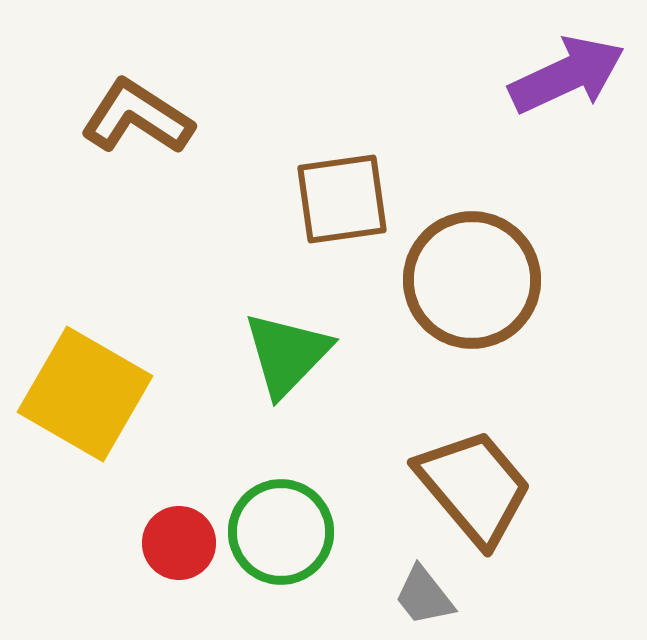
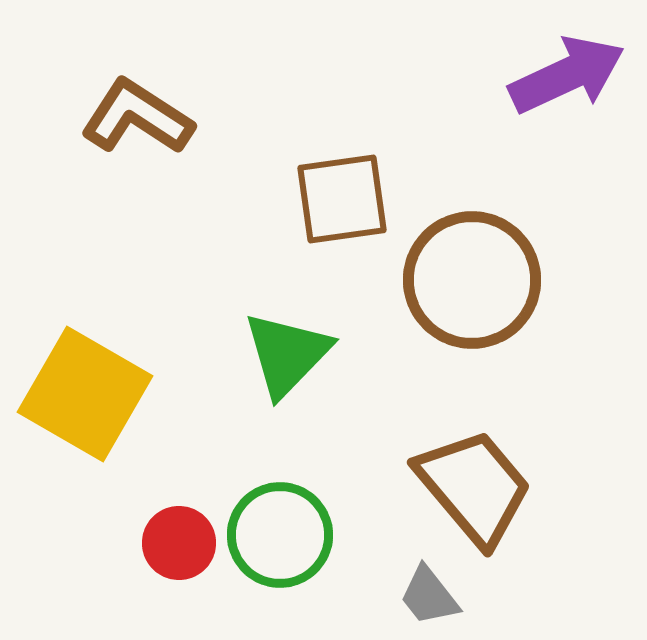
green circle: moved 1 px left, 3 px down
gray trapezoid: moved 5 px right
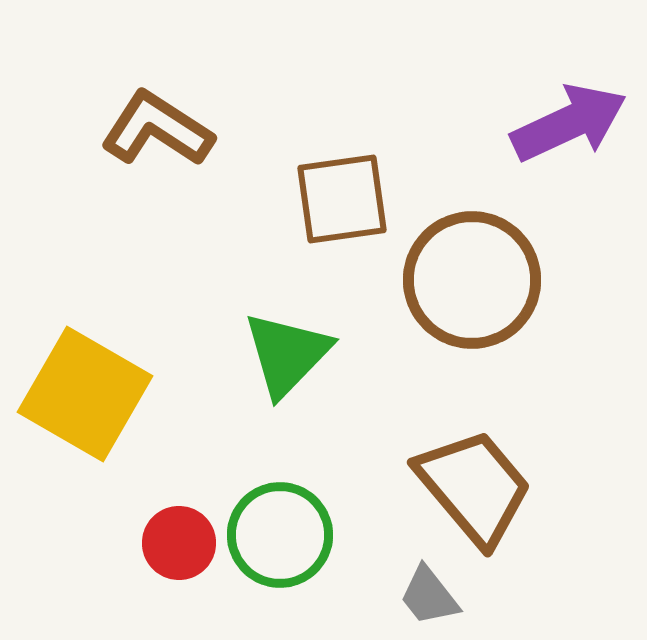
purple arrow: moved 2 px right, 48 px down
brown L-shape: moved 20 px right, 12 px down
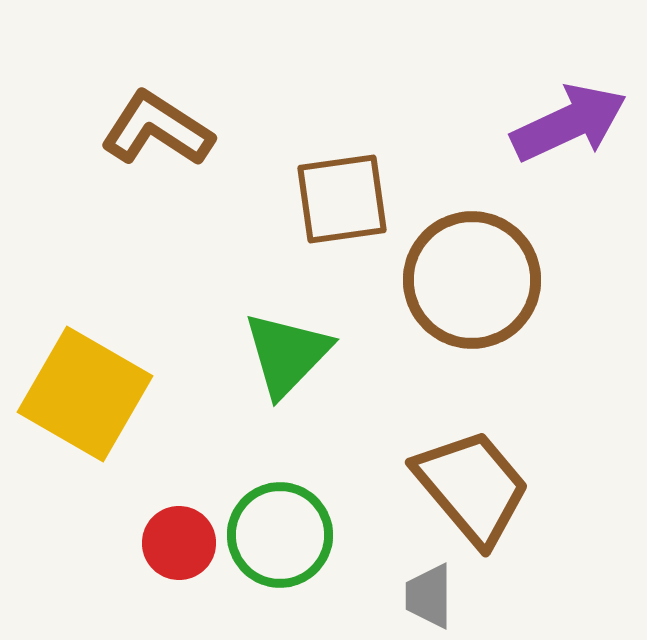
brown trapezoid: moved 2 px left
gray trapezoid: rotated 38 degrees clockwise
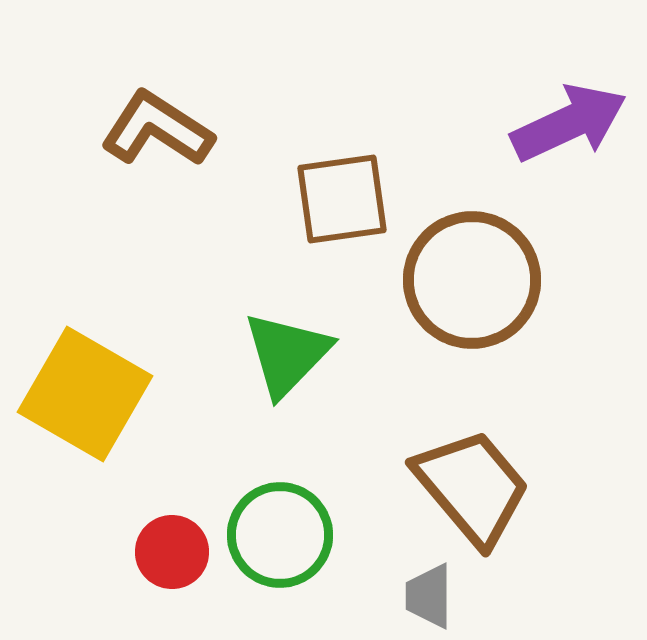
red circle: moved 7 px left, 9 px down
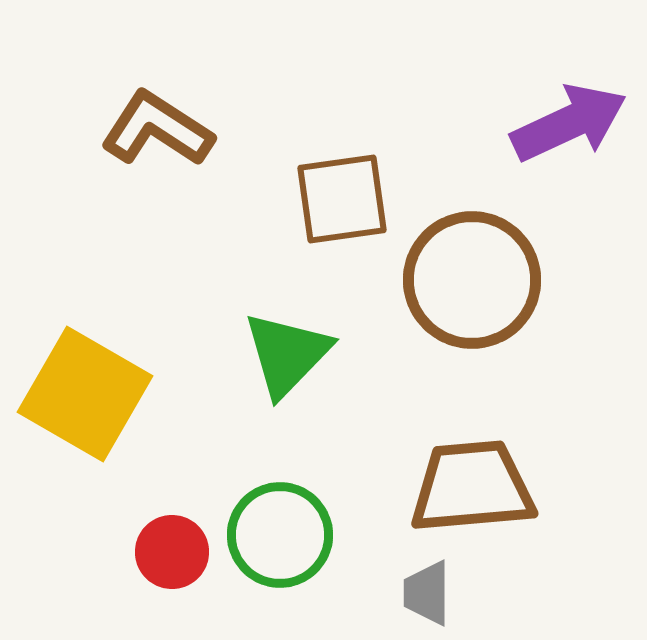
brown trapezoid: rotated 55 degrees counterclockwise
gray trapezoid: moved 2 px left, 3 px up
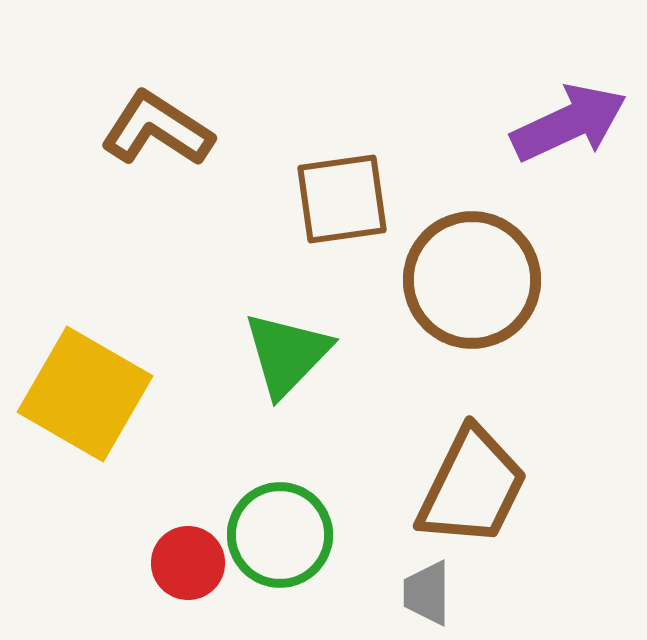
brown trapezoid: rotated 121 degrees clockwise
red circle: moved 16 px right, 11 px down
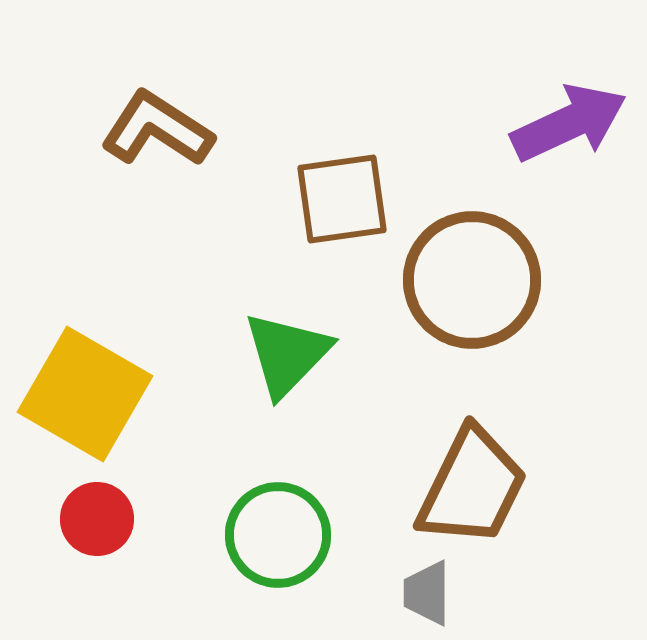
green circle: moved 2 px left
red circle: moved 91 px left, 44 px up
